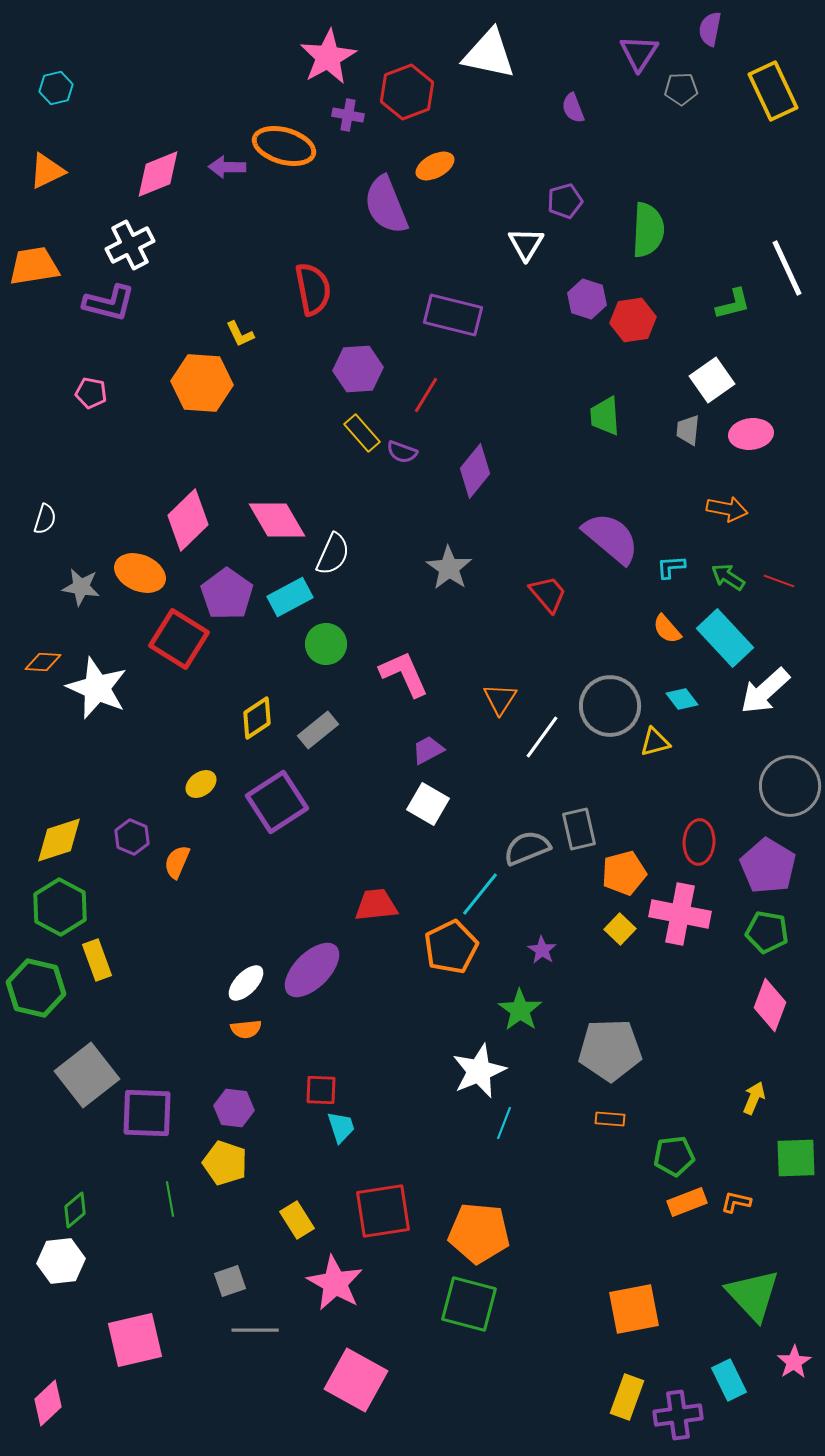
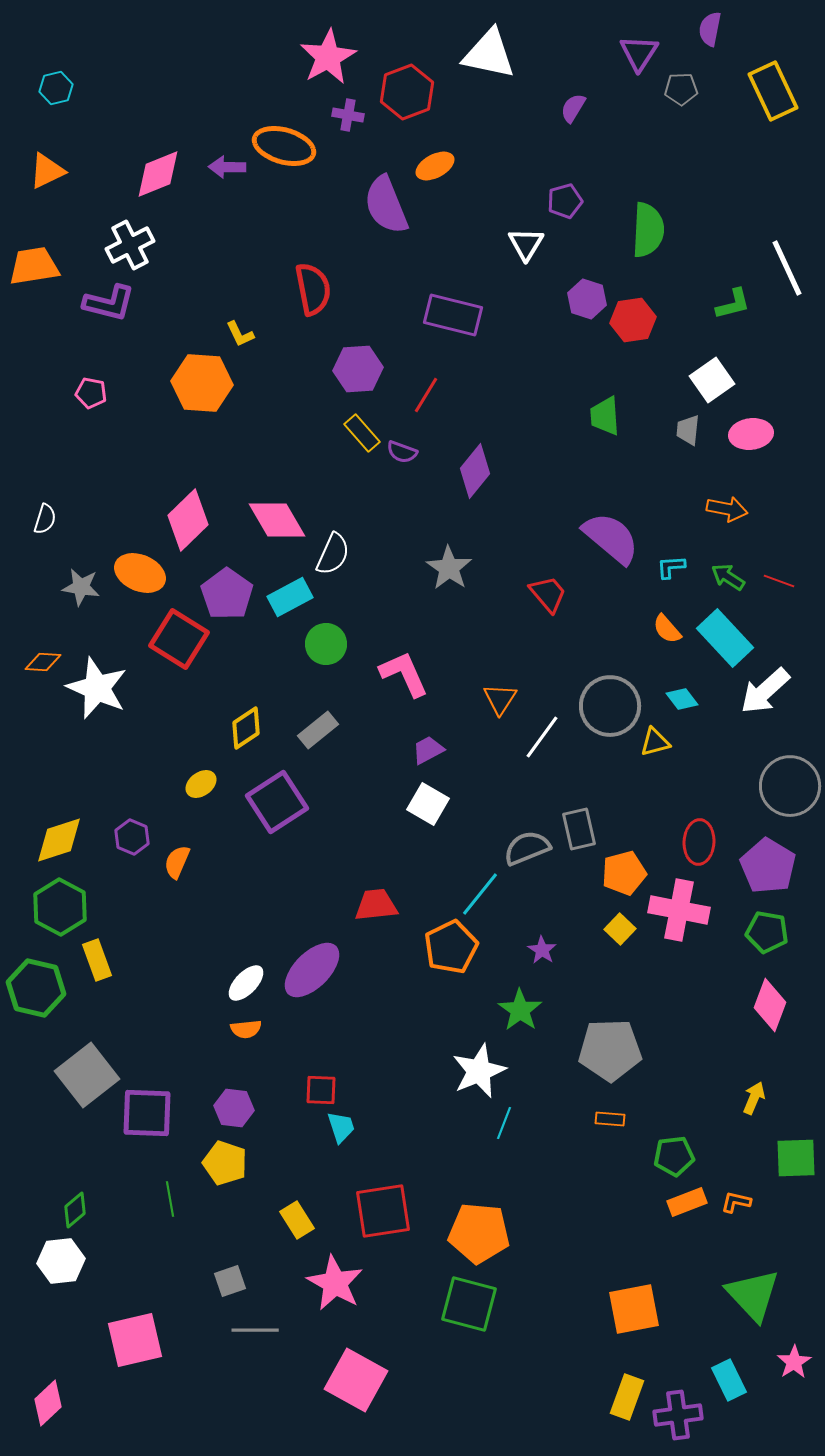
purple semicircle at (573, 108): rotated 52 degrees clockwise
yellow diamond at (257, 718): moved 11 px left, 10 px down
pink cross at (680, 914): moved 1 px left, 4 px up
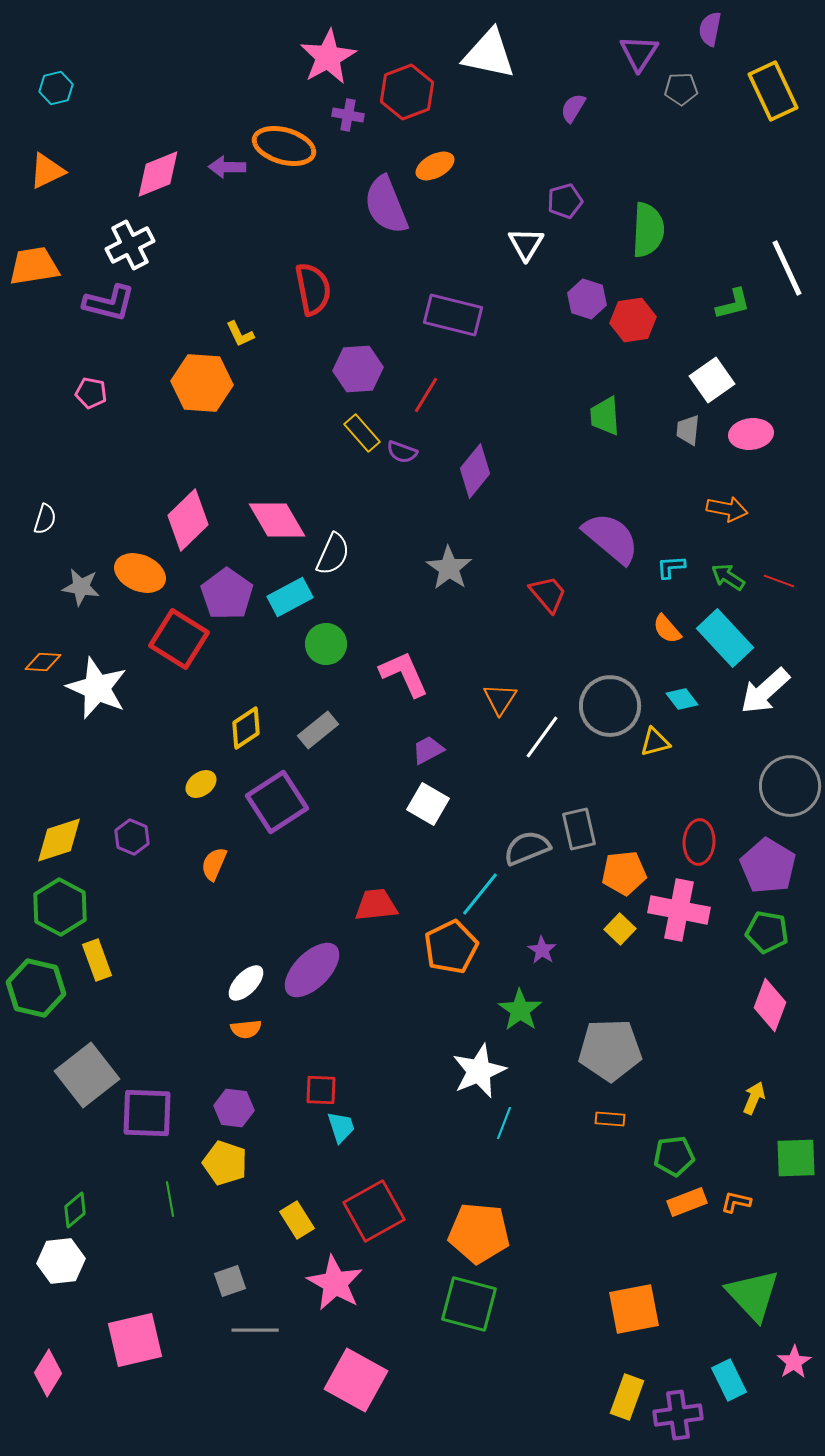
orange semicircle at (177, 862): moved 37 px right, 2 px down
orange pentagon at (624, 873): rotated 9 degrees clockwise
red square at (383, 1211): moved 9 px left; rotated 20 degrees counterclockwise
pink diamond at (48, 1403): moved 30 px up; rotated 15 degrees counterclockwise
